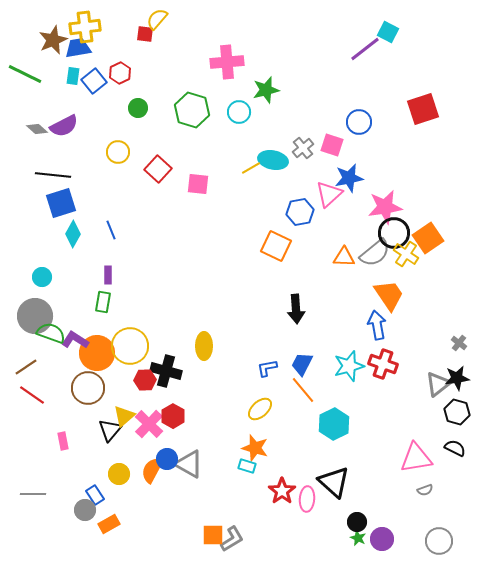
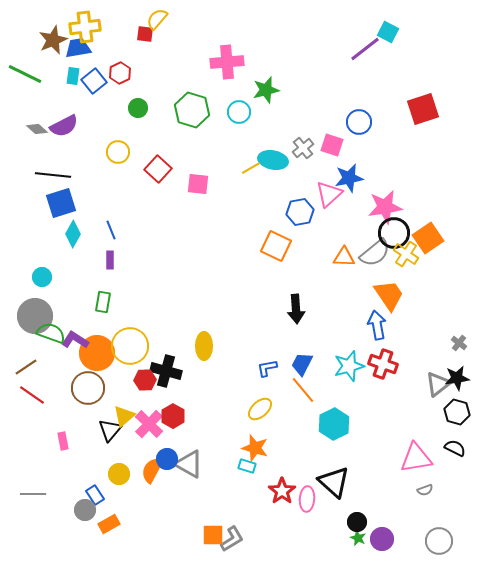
purple rectangle at (108, 275): moved 2 px right, 15 px up
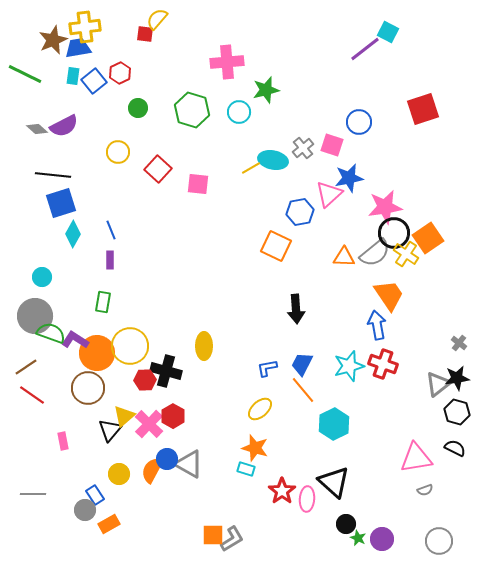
cyan rectangle at (247, 466): moved 1 px left, 3 px down
black circle at (357, 522): moved 11 px left, 2 px down
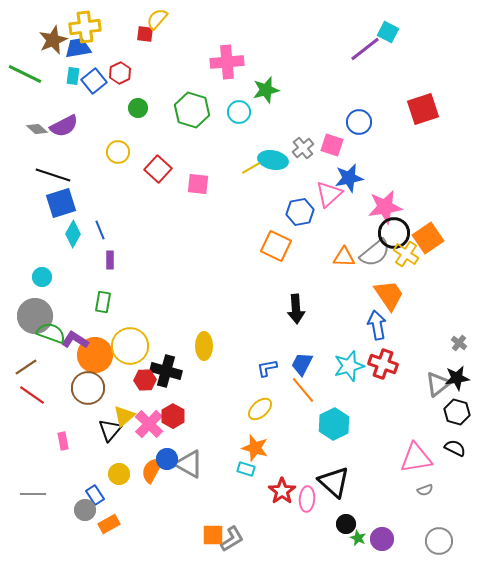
black line at (53, 175): rotated 12 degrees clockwise
blue line at (111, 230): moved 11 px left
orange circle at (97, 353): moved 2 px left, 2 px down
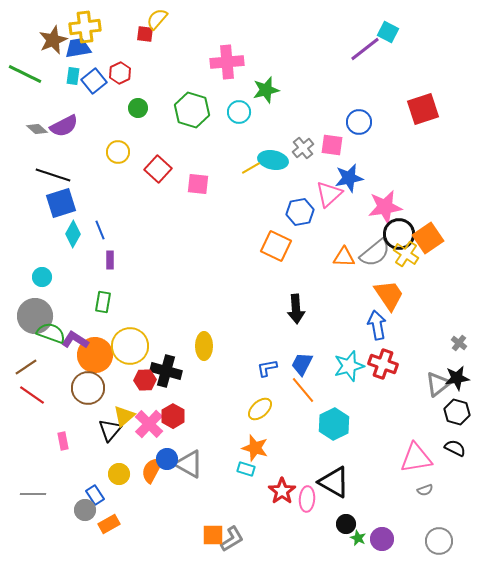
pink square at (332, 145): rotated 10 degrees counterclockwise
black circle at (394, 233): moved 5 px right, 1 px down
black triangle at (334, 482): rotated 12 degrees counterclockwise
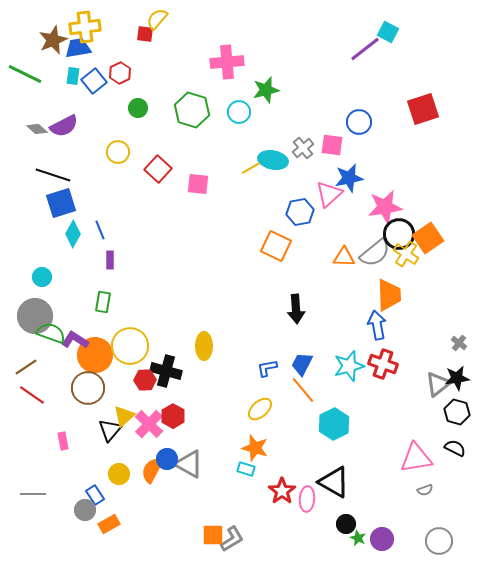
orange trapezoid at (389, 295): rotated 32 degrees clockwise
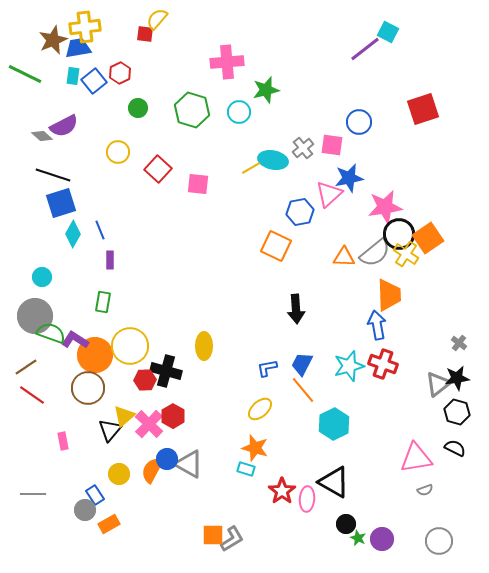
gray diamond at (37, 129): moved 5 px right, 7 px down
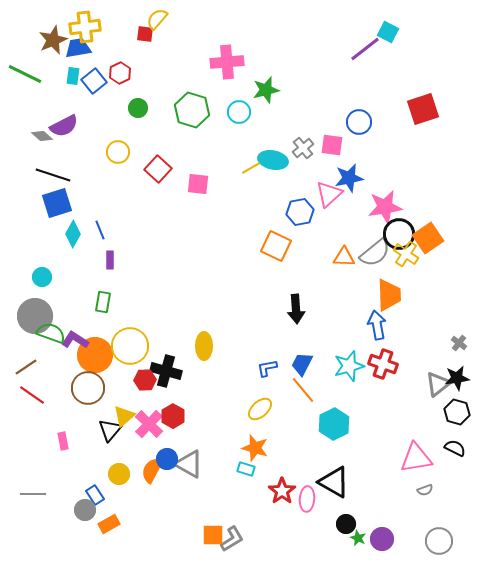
blue square at (61, 203): moved 4 px left
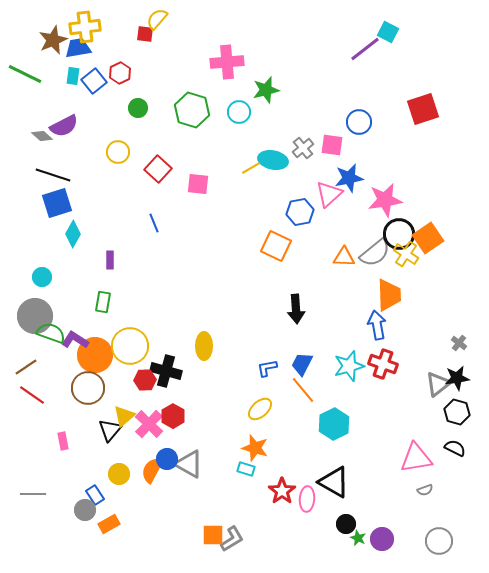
pink star at (385, 207): moved 7 px up
blue line at (100, 230): moved 54 px right, 7 px up
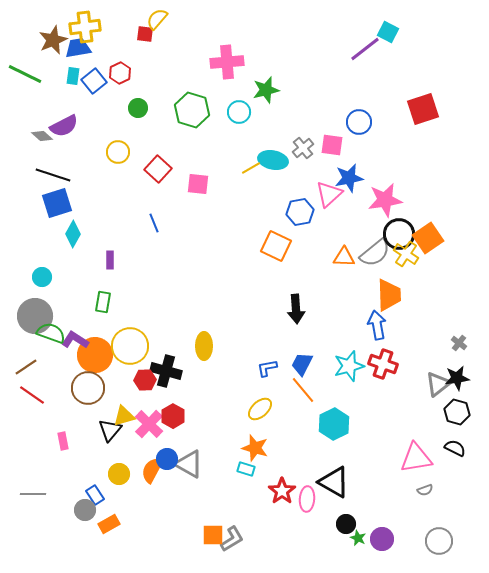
yellow triangle at (124, 416): rotated 25 degrees clockwise
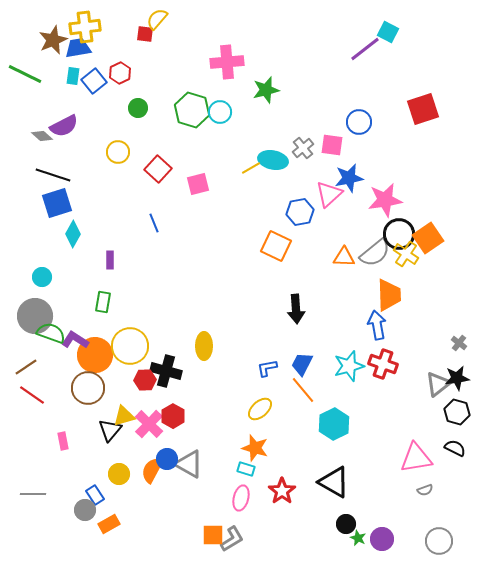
cyan circle at (239, 112): moved 19 px left
pink square at (198, 184): rotated 20 degrees counterclockwise
pink ellipse at (307, 499): moved 66 px left, 1 px up; rotated 10 degrees clockwise
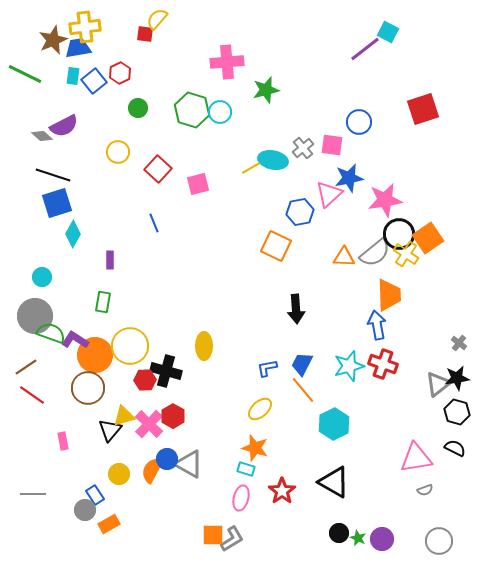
black circle at (346, 524): moved 7 px left, 9 px down
